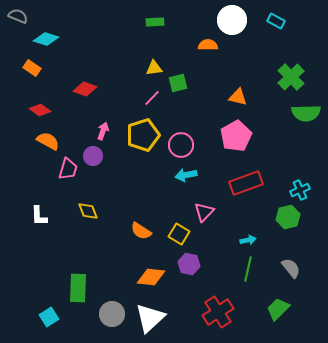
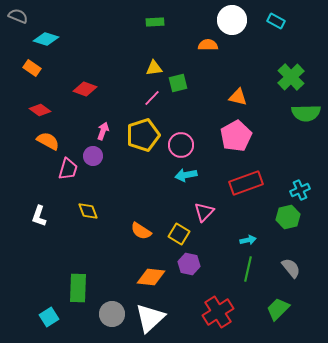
white L-shape at (39, 216): rotated 20 degrees clockwise
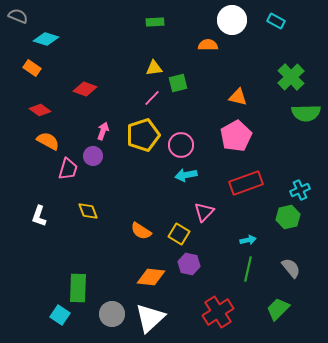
cyan square at (49, 317): moved 11 px right, 2 px up; rotated 24 degrees counterclockwise
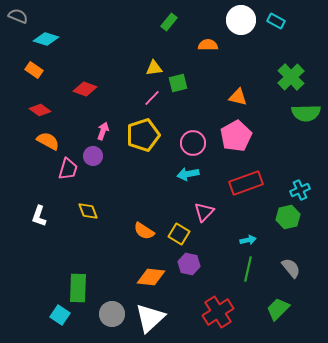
white circle at (232, 20): moved 9 px right
green rectangle at (155, 22): moved 14 px right; rotated 48 degrees counterclockwise
orange rectangle at (32, 68): moved 2 px right, 2 px down
pink circle at (181, 145): moved 12 px right, 2 px up
cyan arrow at (186, 175): moved 2 px right, 1 px up
orange semicircle at (141, 231): moved 3 px right
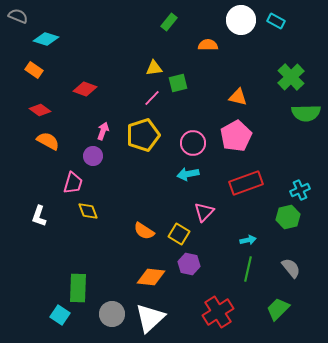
pink trapezoid at (68, 169): moved 5 px right, 14 px down
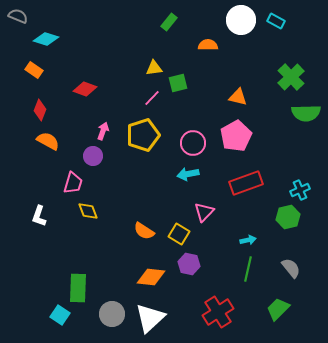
red diamond at (40, 110): rotated 75 degrees clockwise
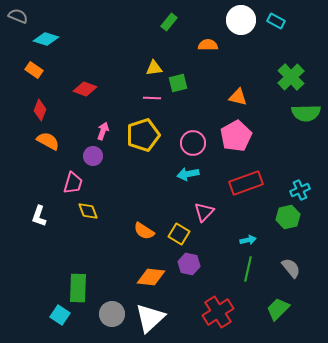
pink line at (152, 98): rotated 48 degrees clockwise
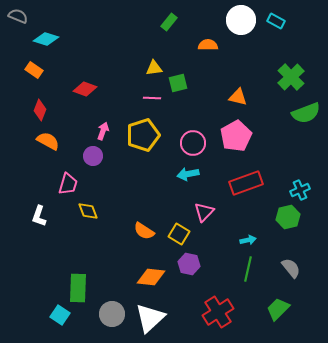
green semicircle at (306, 113): rotated 20 degrees counterclockwise
pink trapezoid at (73, 183): moved 5 px left, 1 px down
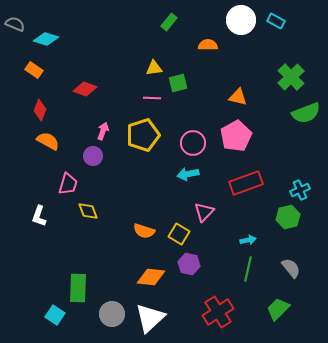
gray semicircle at (18, 16): moved 3 px left, 8 px down
orange semicircle at (144, 231): rotated 15 degrees counterclockwise
cyan square at (60, 315): moved 5 px left
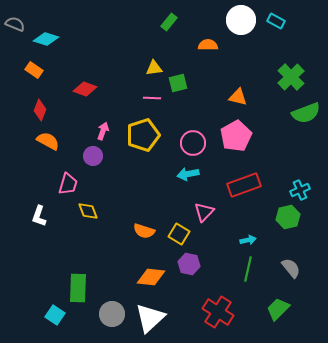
red rectangle at (246, 183): moved 2 px left, 2 px down
red cross at (218, 312): rotated 24 degrees counterclockwise
